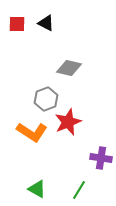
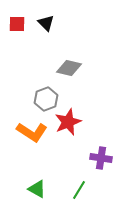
black triangle: rotated 18 degrees clockwise
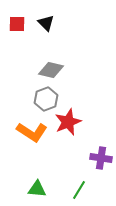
gray diamond: moved 18 px left, 2 px down
green triangle: rotated 24 degrees counterclockwise
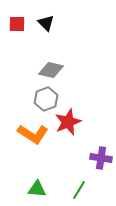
orange L-shape: moved 1 px right, 2 px down
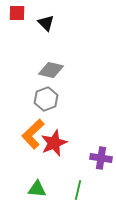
red square: moved 11 px up
red star: moved 14 px left, 21 px down
orange L-shape: rotated 104 degrees clockwise
green line: moved 1 px left; rotated 18 degrees counterclockwise
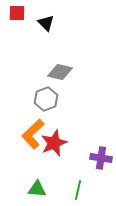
gray diamond: moved 9 px right, 2 px down
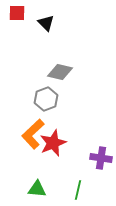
red star: moved 1 px left
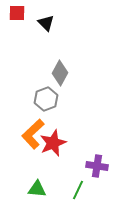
gray diamond: moved 1 px down; rotated 75 degrees counterclockwise
purple cross: moved 4 px left, 8 px down
green line: rotated 12 degrees clockwise
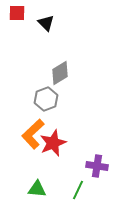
gray diamond: rotated 30 degrees clockwise
